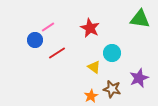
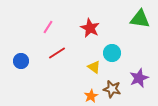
pink line: rotated 24 degrees counterclockwise
blue circle: moved 14 px left, 21 px down
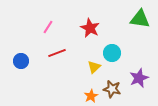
red line: rotated 12 degrees clockwise
yellow triangle: rotated 40 degrees clockwise
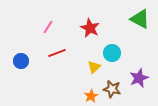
green triangle: rotated 20 degrees clockwise
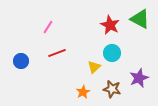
red star: moved 20 px right, 3 px up
orange star: moved 8 px left, 4 px up
